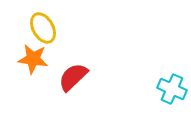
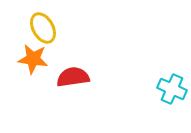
red semicircle: rotated 36 degrees clockwise
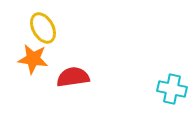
cyan cross: rotated 12 degrees counterclockwise
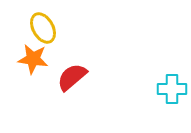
red semicircle: moved 1 px left; rotated 32 degrees counterclockwise
cyan cross: rotated 12 degrees counterclockwise
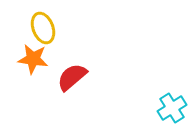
yellow ellipse: rotated 8 degrees clockwise
cyan cross: moved 19 px down; rotated 32 degrees counterclockwise
